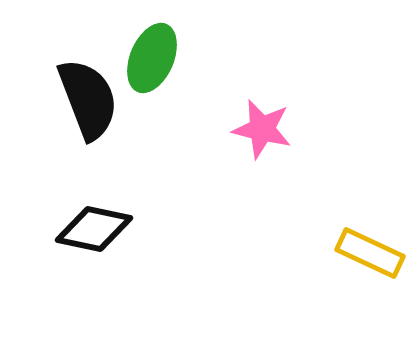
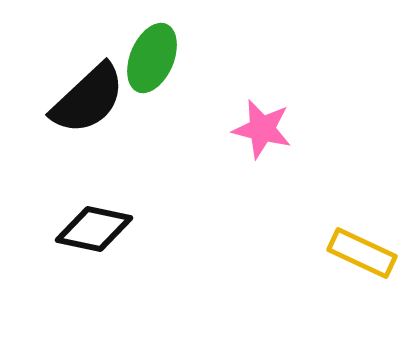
black semicircle: rotated 68 degrees clockwise
yellow rectangle: moved 8 px left
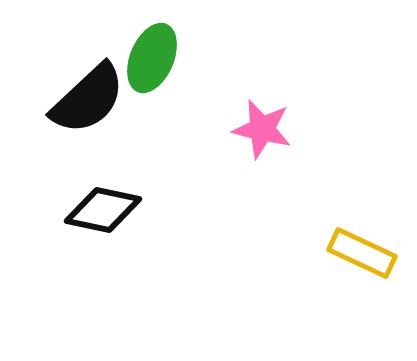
black diamond: moved 9 px right, 19 px up
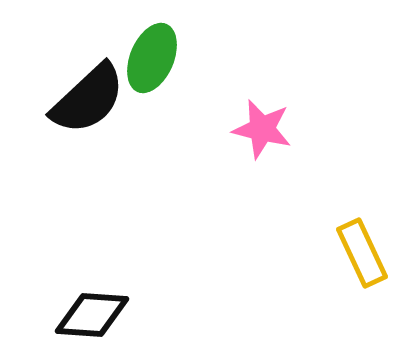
black diamond: moved 11 px left, 105 px down; rotated 8 degrees counterclockwise
yellow rectangle: rotated 40 degrees clockwise
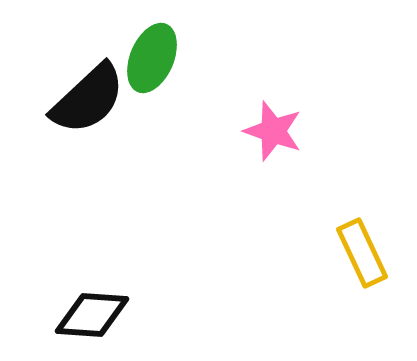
pink star: moved 11 px right, 2 px down; rotated 6 degrees clockwise
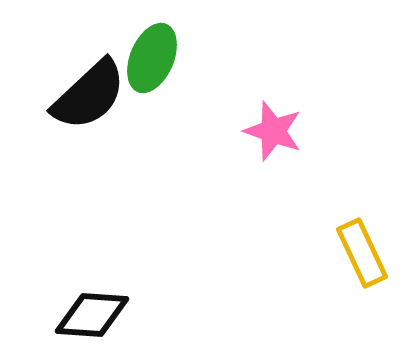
black semicircle: moved 1 px right, 4 px up
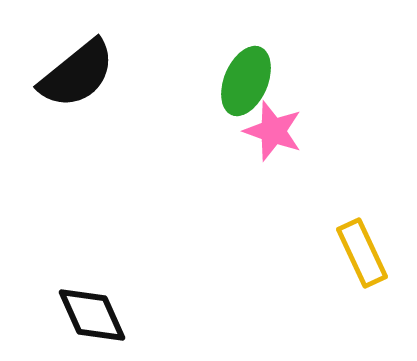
green ellipse: moved 94 px right, 23 px down
black semicircle: moved 12 px left, 21 px up; rotated 4 degrees clockwise
black diamond: rotated 62 degrees clockwise
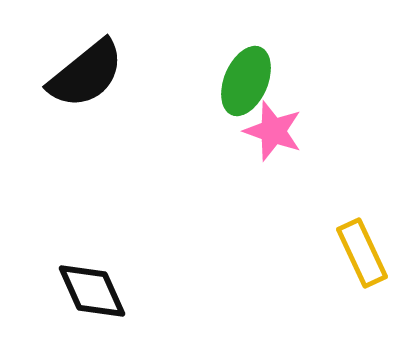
black semicircle: moved 9 px right
black diamond: moved 24 px up
